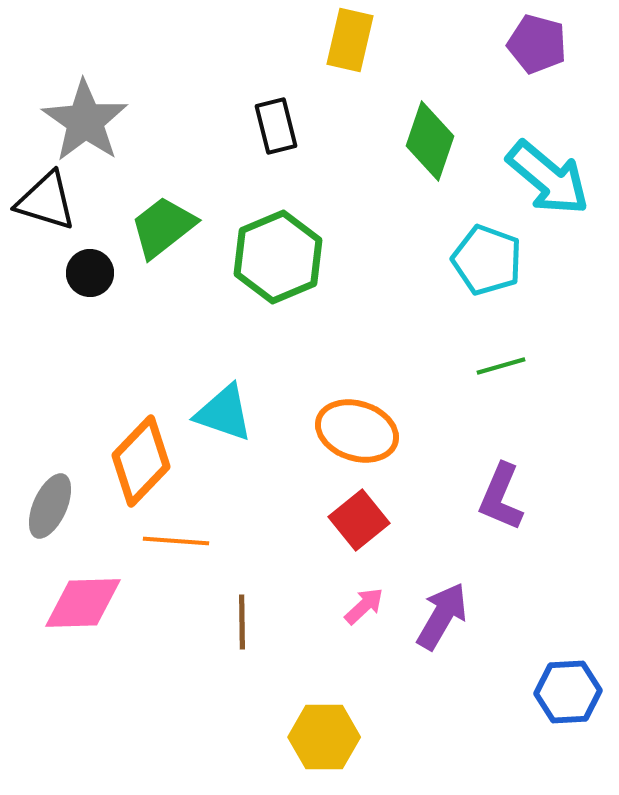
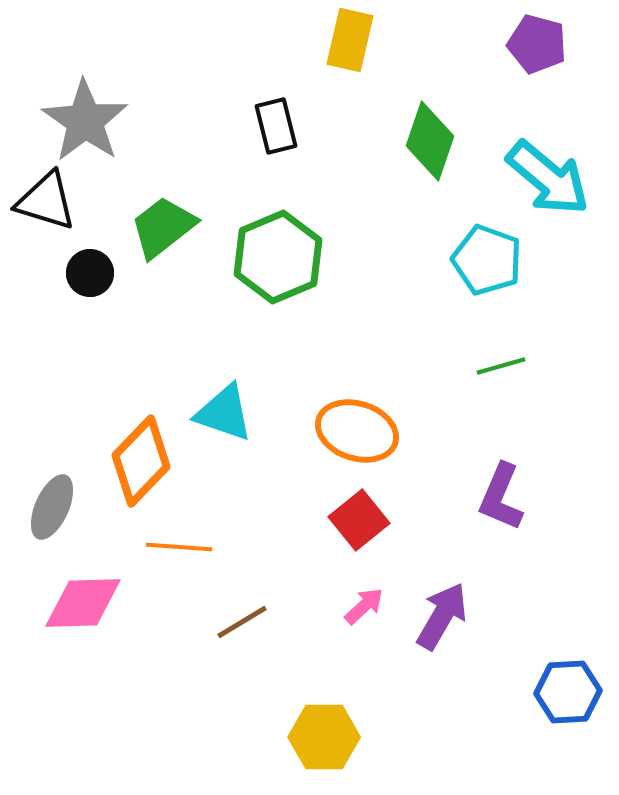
gray ellipse: moved 2 px right, 1 px down
orange line: moved 3 px right, 6 px down
brown line: rotated 60 degrees clockwise
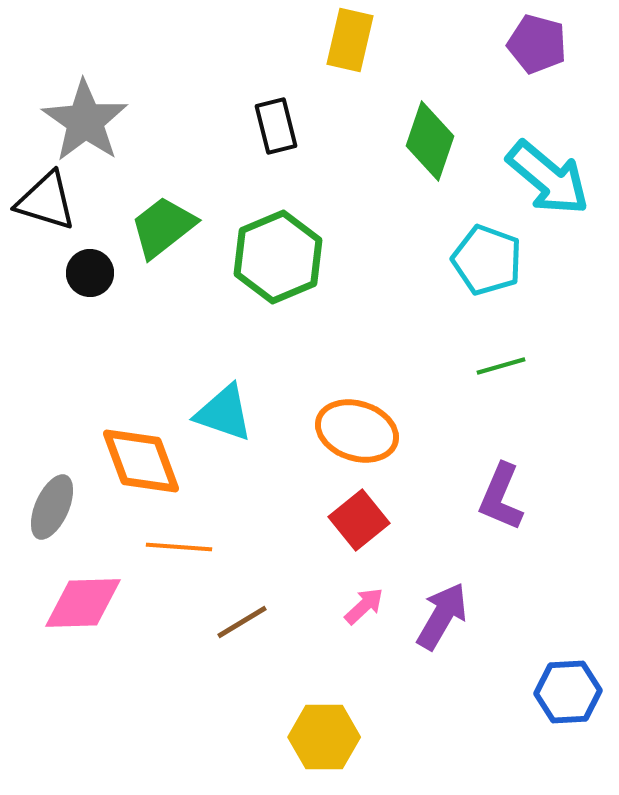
orange diamond: rotated 64 degrees counterclockwise
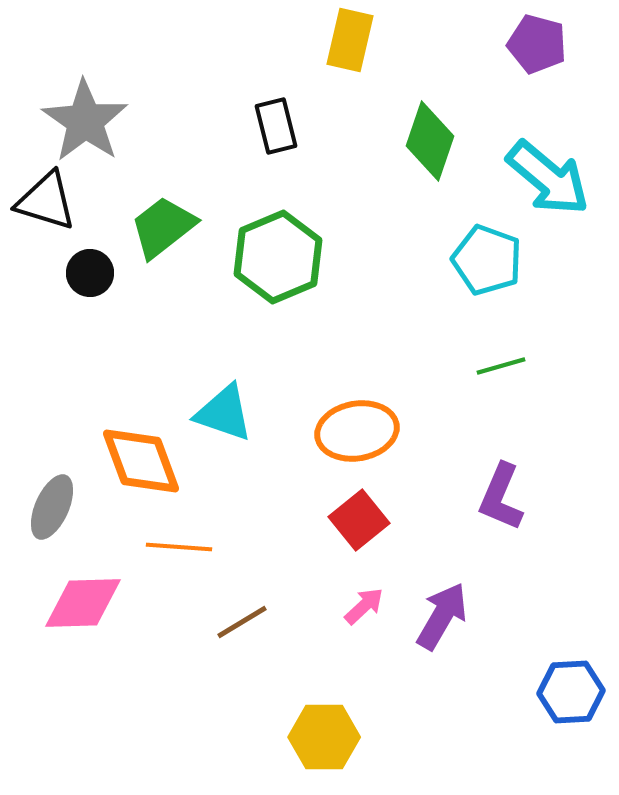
orange ellipse: rotated 28 degrees counterclockwise
blue hexagon: moved 3 px right
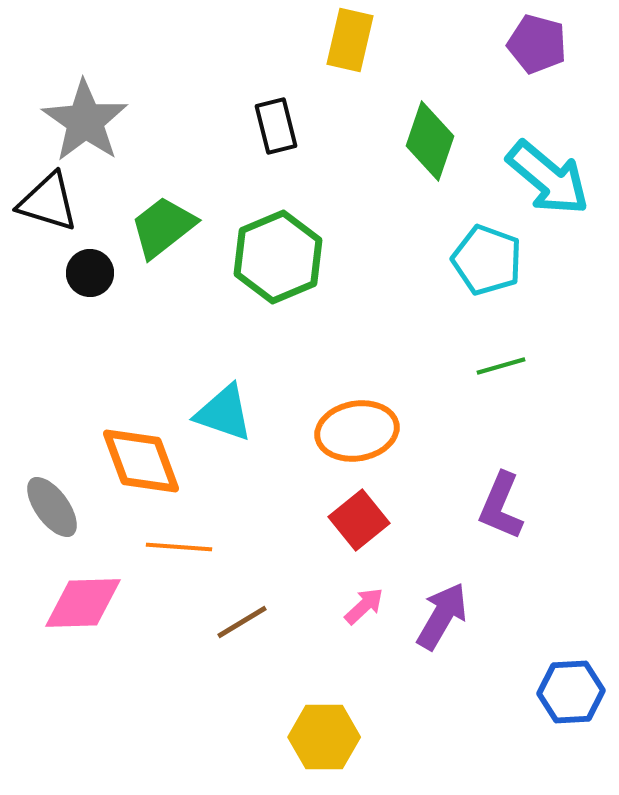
black triangle: moved 2 px right, 1 px down
purple L-shape: moved 9 px down
gray ellipse: rotated 60 degrees counterclockwise
